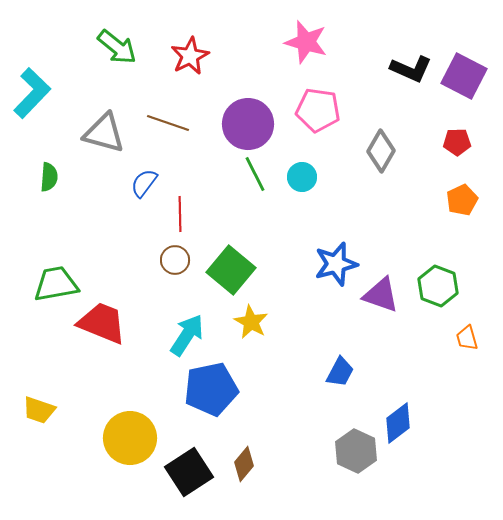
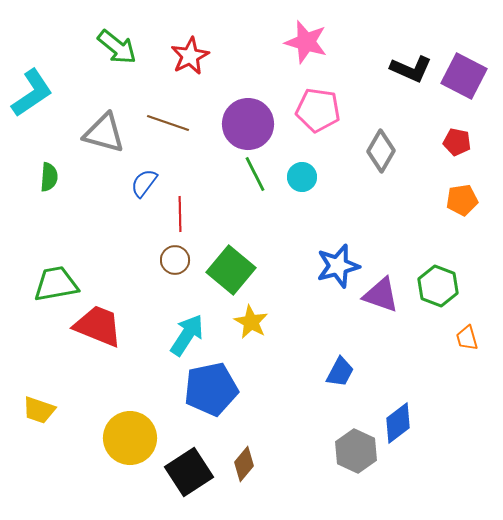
cyan L-shape: rotated 12 degrees clockwise
red pentagon: rotated 12 degrees clockwise
orange pentagon: rotated 16 degrees clockwise
blue star: moved 2 px right, 2 px down
red trapezoid: moved 4 px left, 3 px down
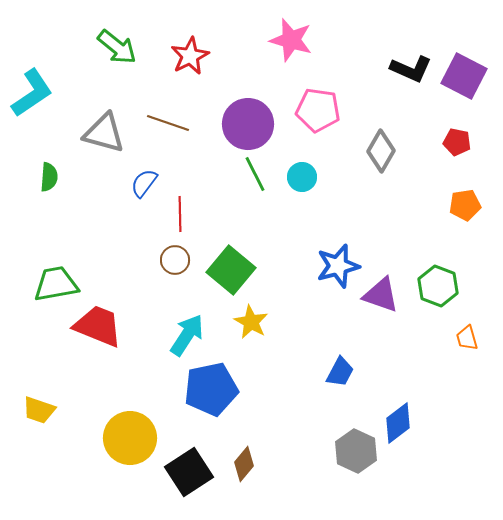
pink star: moved 15 px left, 2 px up
orange pentagon: moved 3 px right, 5 px down
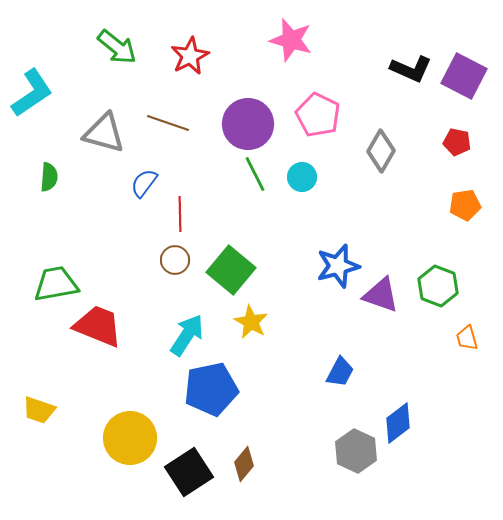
pink pentagon: moved 5 px down; rotated 18 degrees clockwise
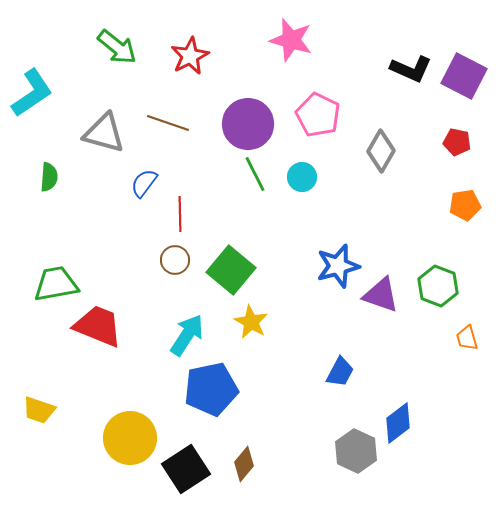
black square: moved 3 px left, 3 px up
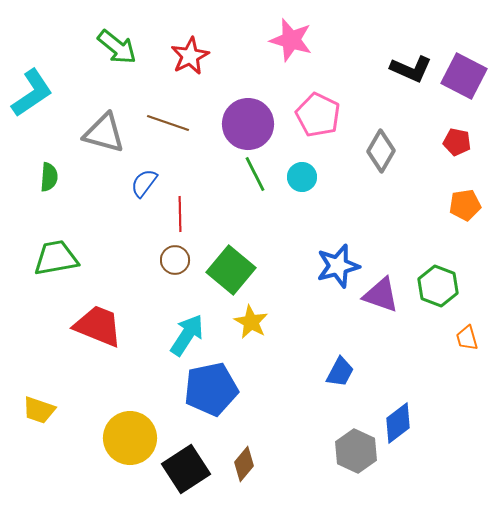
green trapezoid: moved 26 px up
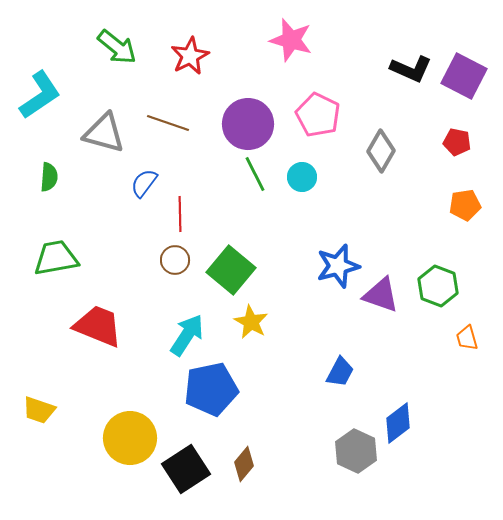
cyan L-shape: moved 8 px right, 2 px down
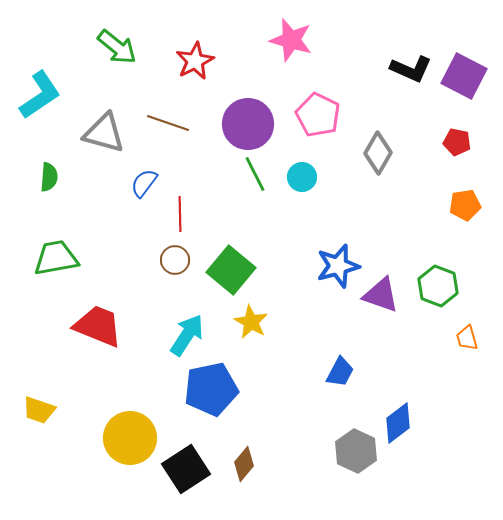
red star: moved 5 px right, 5 px down
gray diamond: moved 3 px left, 2 px down
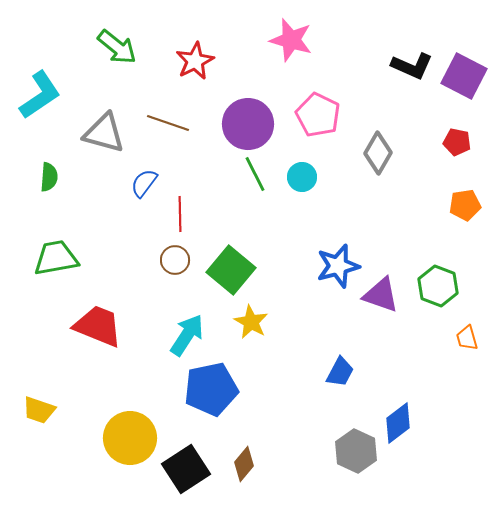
black L-shape: moved 1 px right, 3 px up
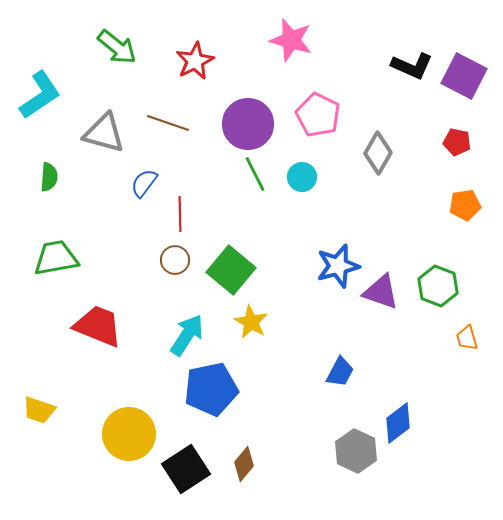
purple triangle: moved 3 px up
yellow circle: moved 1 px left, 4 px up
